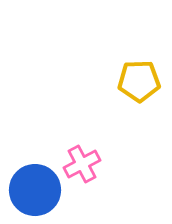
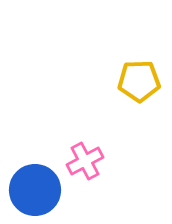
pink cross: moved 3 px right, 3 px up
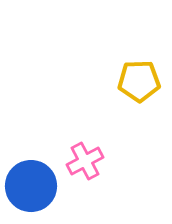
blue circle: moved 4 px left, 4 px up
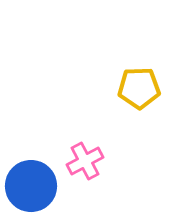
yellow pentagon: moved 7 px down
